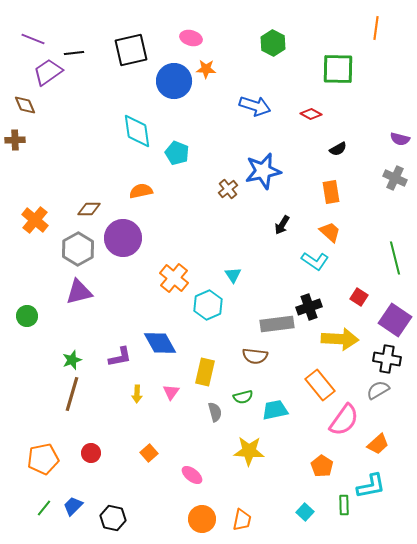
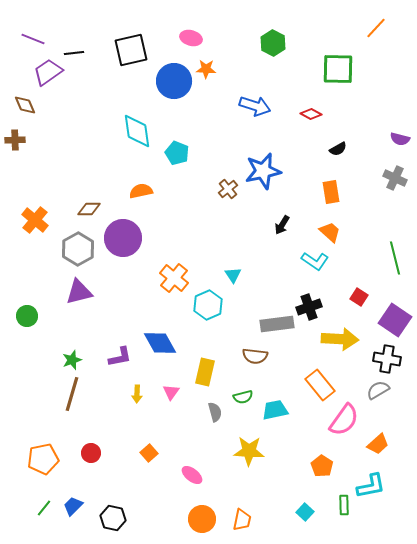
orange line at (376, 28): rotated 35 degrees clockwise
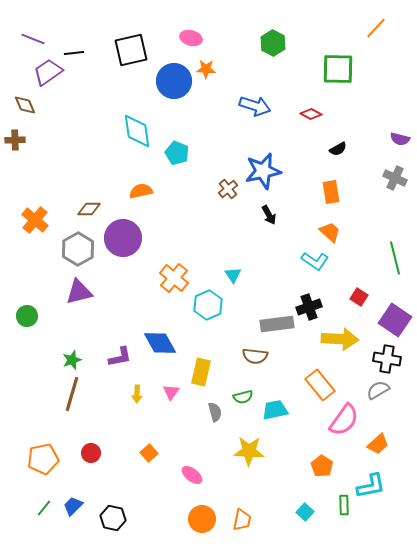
black arrow at (282, 225): moved 13 px left, 10 px up; rotated 60 degrees counterclockwise
yellow rectangle at (205, 372): moved 4 px left
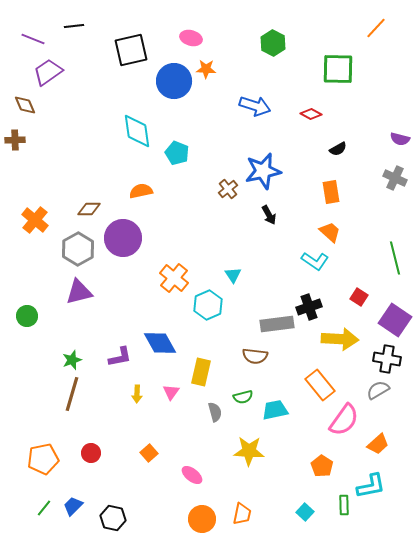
black line at (74, 53): moved 27 px up
orange trapezoid at (242, 520): moved 6 px up
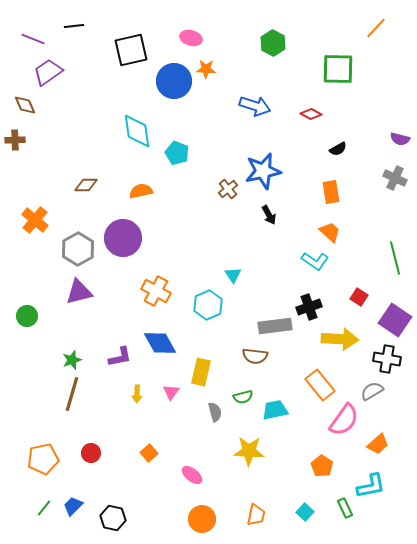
brown diamond at (89, 209): moved 3 px left, 24 px up
orange cross at (174, 278): moved 18 px left, 13 px down; rotated 12 degrees counterclockwise
gray rectangle at (277, 324): moved 2 px left, 2 px down
gray semicircle at (378, 390): moved 6 px left, 1 px down
green rectangle at (344, 505): moved 1 px right, 3 px down; rotated 24 degrees counterclockwise
orange trapezoid at (242, 514): moved 14 px right, 1 px down
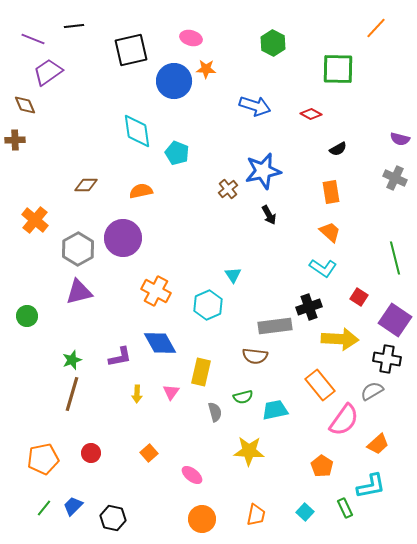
cyan L-shape at (315, 261): moved 8 px right, 7 px down
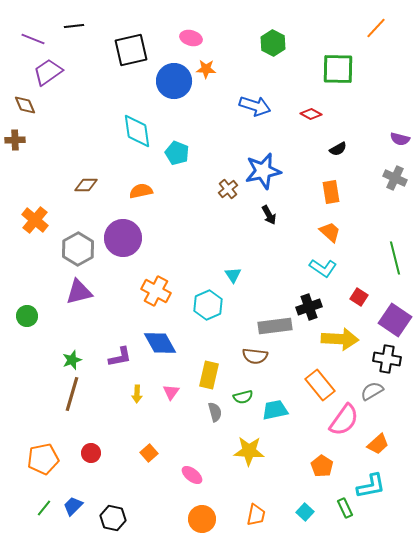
yellow rectangle at (201, 372): moved 8 px right, 3 px down
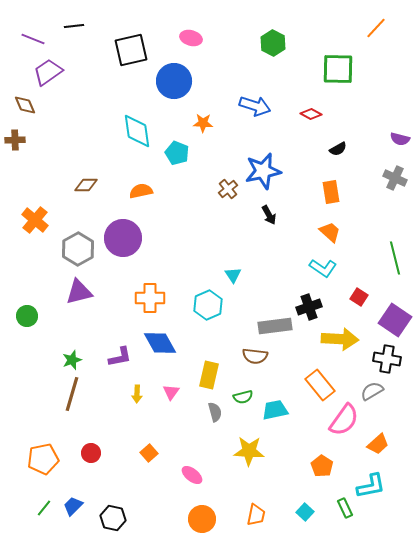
orange star at (206, 69): moved 3 px left, 54 px down
orange cross at (156, 291): moved 6 px left, 7 px down; rotated 28 degrees counterclockwise
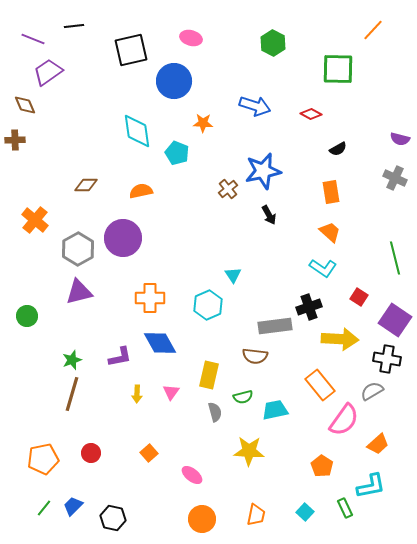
orange line at (376, 28): moved 3 px left, 2 px down
